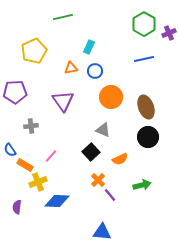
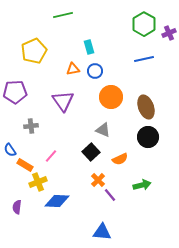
green line: moved 2 px up
cyan rectangle: rotated 40 degrees counterclockwise
orange triangle: moved 2 px right, 1 px down
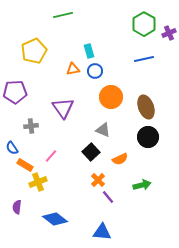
cyan rectangle: moved 4 px down
purple triangle: moved 7 px down
blue semicircle: moved 2 px right, 2 px up
purple line: moved 2 px left, 2 px down
blue diamond: moved 2 px left, 18 px down; rotated 35 degrees clockwise
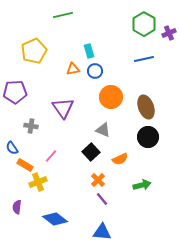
gray cross: rotated 16 degrees clockwise
purple line: moved 6 px left, 2 px down
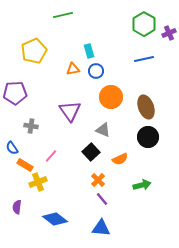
blue circle: moved 1 px right
purple pentagon: moved 1 px down
purple triangle: moved 7 px right, 3 px down
blue triangle: moved 1 px left, 4 px up
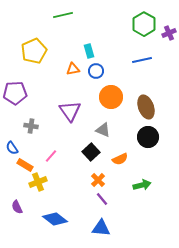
blue line: moved 2 px left, 1 px down
purple semicircle: rotated 32 degrees counterclockwise
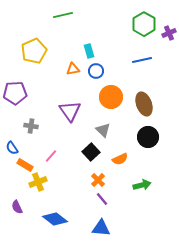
brown ellipse: moved 2 px left, 3 px up
gray triangle: rotated 21 degrees clockwise
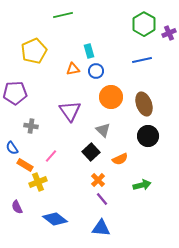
black circle: moved 1 px up
